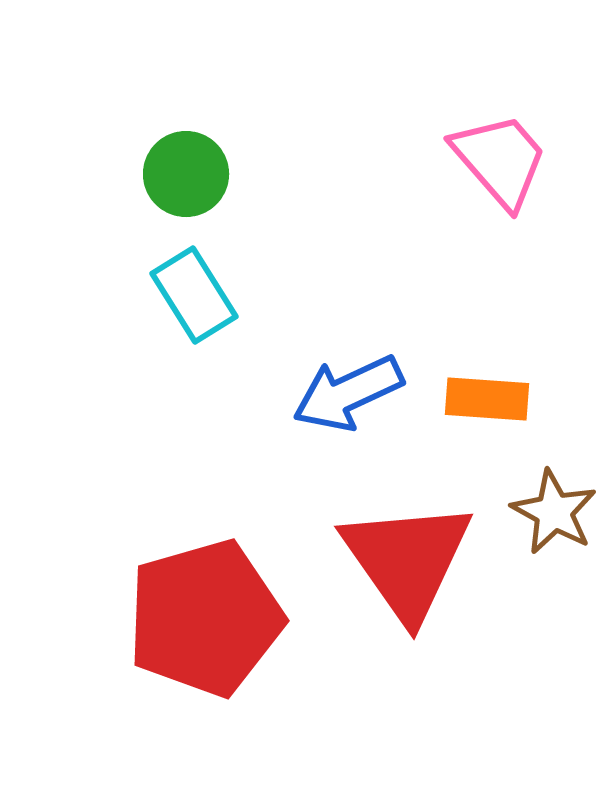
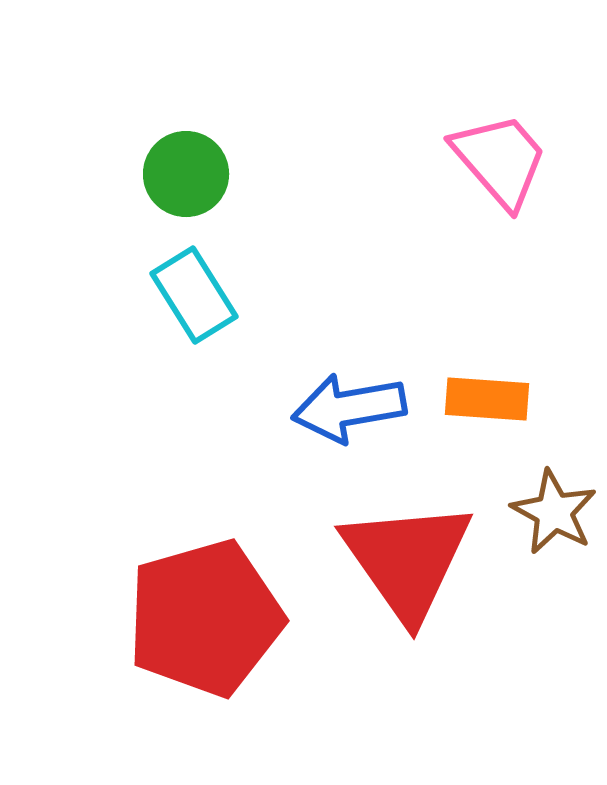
blue arrow: moved 1 px right, 15 px down; rotated 15 degrees clockwise
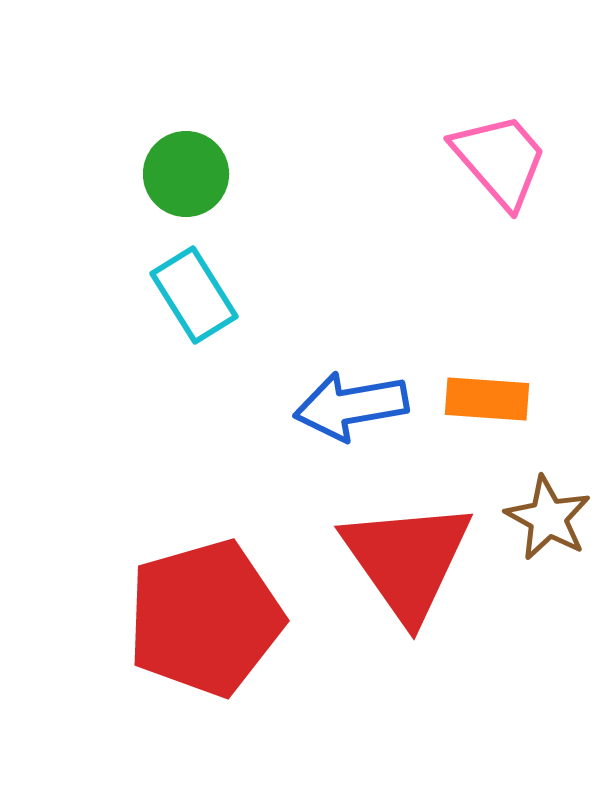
blue arrow: moved 2 px right, 2 px up
brown star: moved 6 px left, 6 px down
